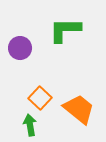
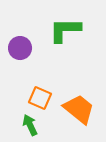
orange square: rotated 20 degrees counterclockwise
green arrow: rotated 15 degrees counterclockwise
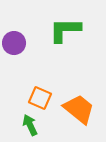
purple circle: moved 6 px left, 5 px up
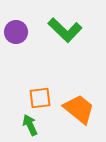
green L-shape: rotated 136 degrees counterclockwise
purple circle: moved 2 px right, 11 px up
orange square: rotated 30 degrees counterclockwise
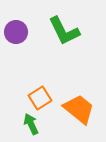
green L-shape: moved 1 px left, 1 px down; rotated 20 degrees clockwise
orange square: rotated 25 degrees counterclockwise
green arrow: moved 1 px right, 1 px up
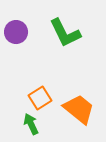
green L-shape: moved 1 px right, 2 px down
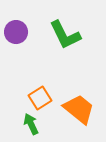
green L-shape: moved 2 px down
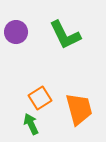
orange trapezoid: rotated 36 degrees clockwise
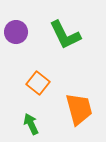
orange square: moved 2 px left, 15 px up; rotated 20 degrees counterclockwise
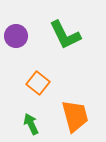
purple circle: moved 4 px down
orange trapezoid: moved 4 px left, 7 px down
